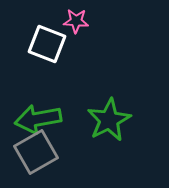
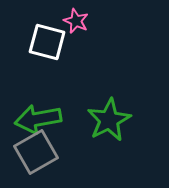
pink star: rotated 20 degrees clockwise
white square: moved 2 px up; rotated 6 degrees counterclockwise
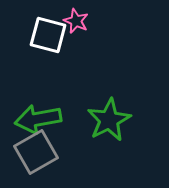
white square: moved 1 px right, 7 px up
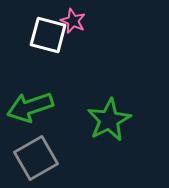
pink star: moved 3 px left
green arrow: moved 8 px left, 12 px up; rotated 9 degrees counterclockwise
gray square: moved 6 px down
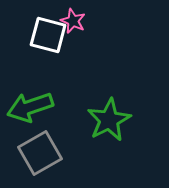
gray square: moved 4 px right, 5 px up
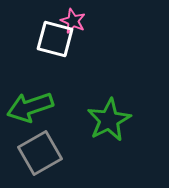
white square: moved 7 px right, 4 px down
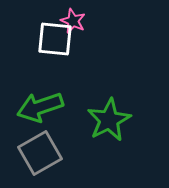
white square: rotated 9 degrees counterclockwise
green arrow: moved 10 px right
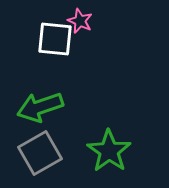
pink star: moved 7 px right
green star: moved 31 px down; rotated 9 degrees counterclockwise
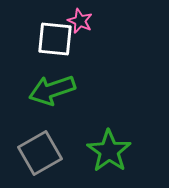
green arrow: moved 12 px right, 17 px up
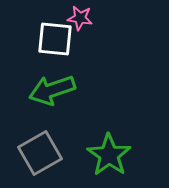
pink star: moved 3 px up; rotated 15 degrees counterclockwise
green star: moved 4 px down
